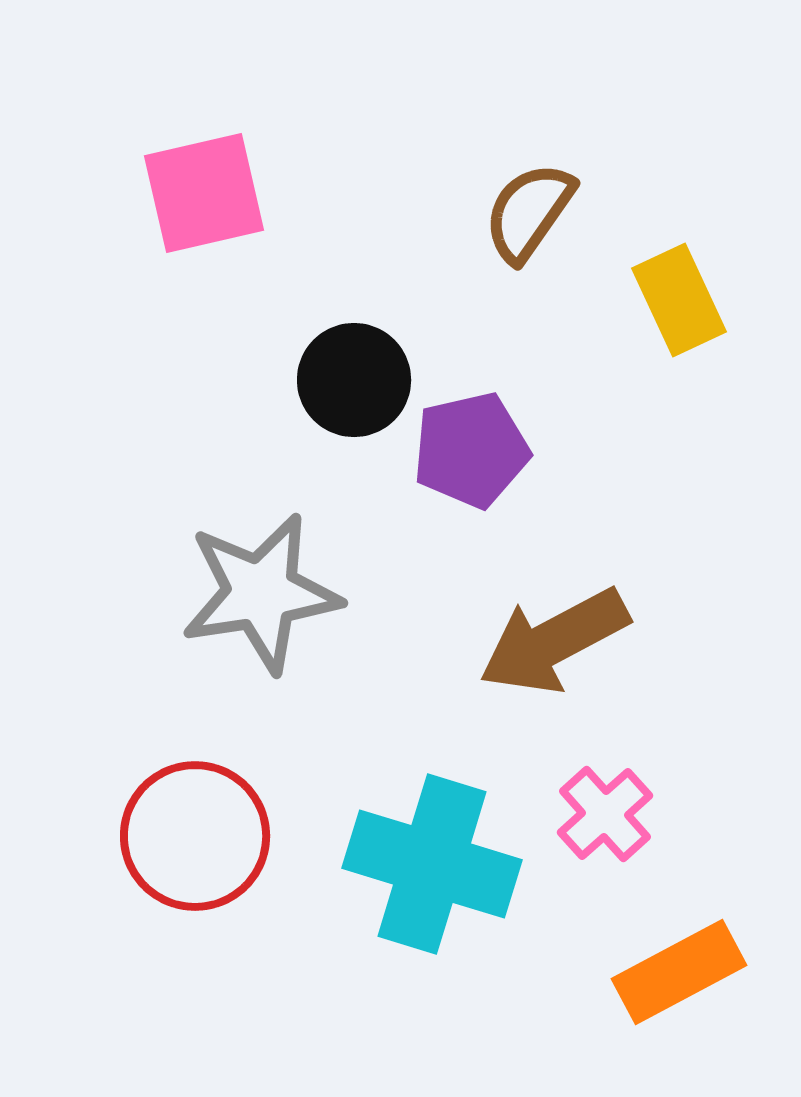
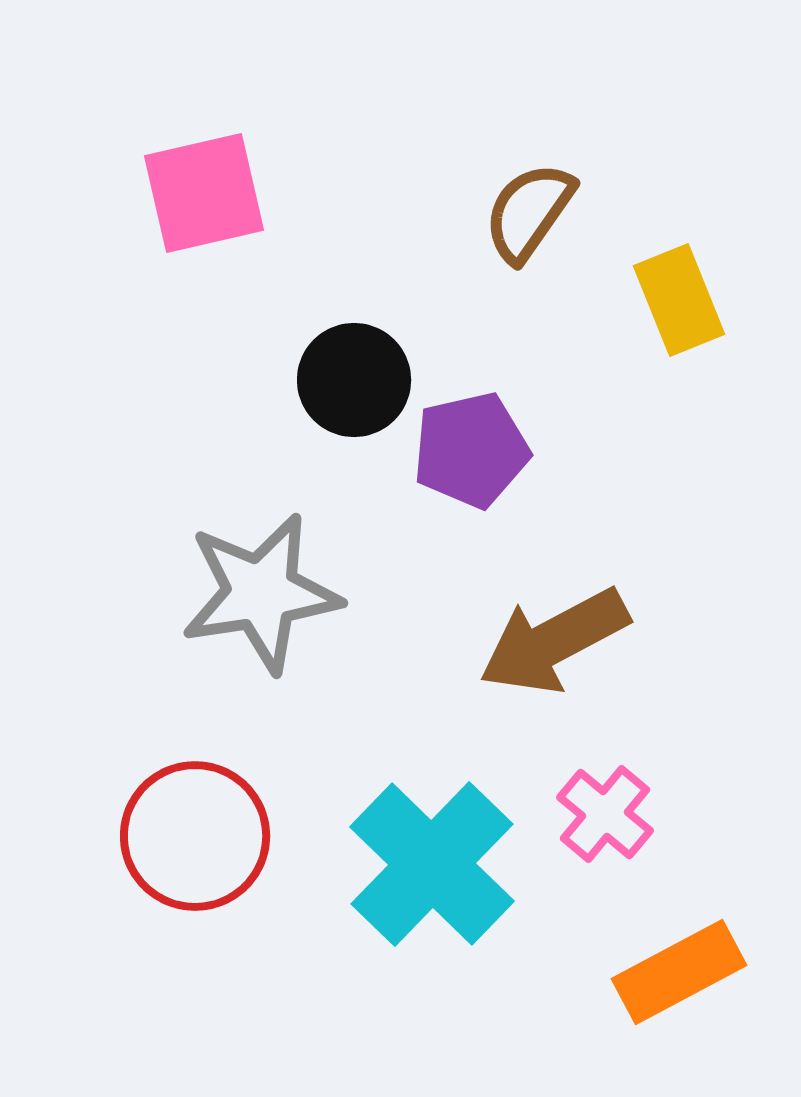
yellow rectangle: rotated 3 degrees clockwise
pink cross: rotated 8 degrees counterclockwise
cyan cross: rotated 27 degrees clockwise
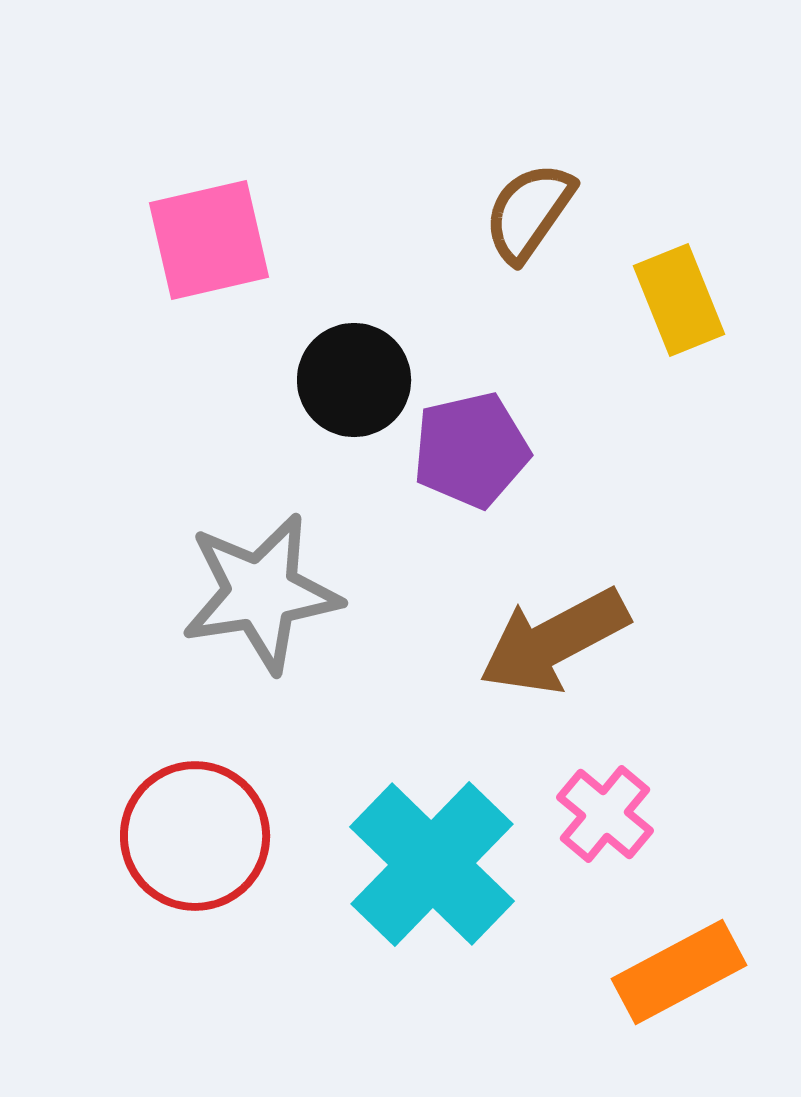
pink square: moved 5 px right, 47 px down
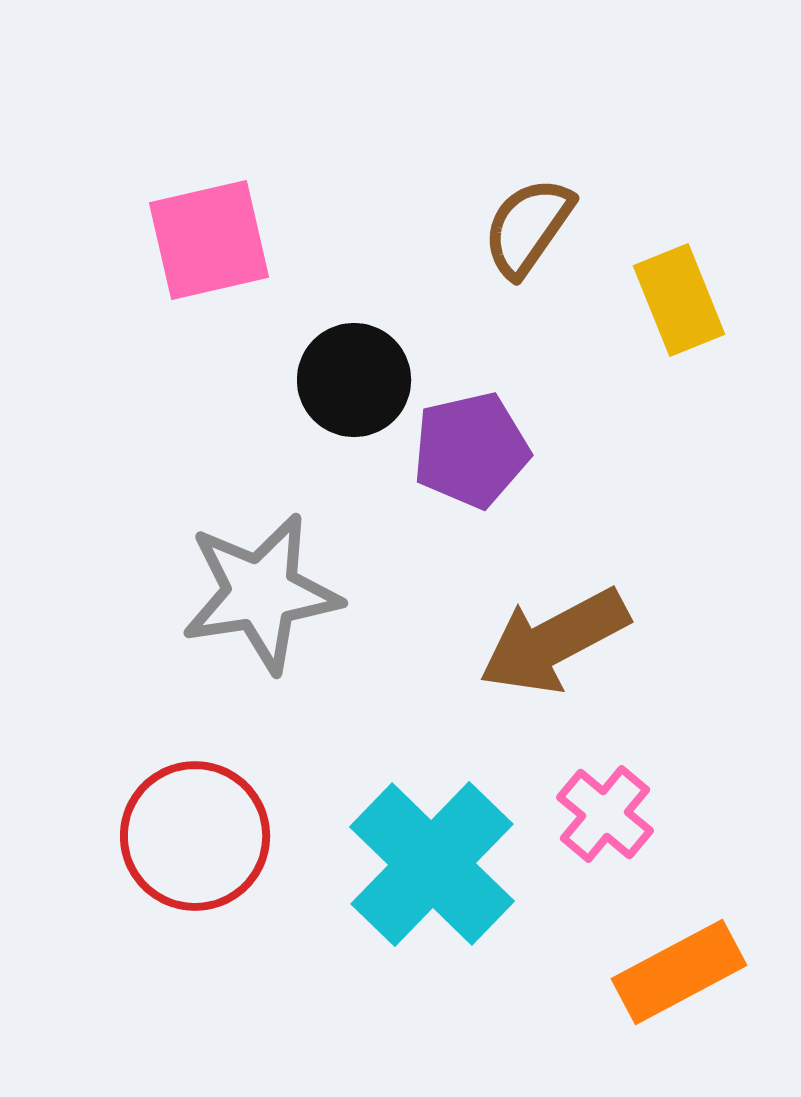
brown semicircle: moved 1 px left, 15 px down
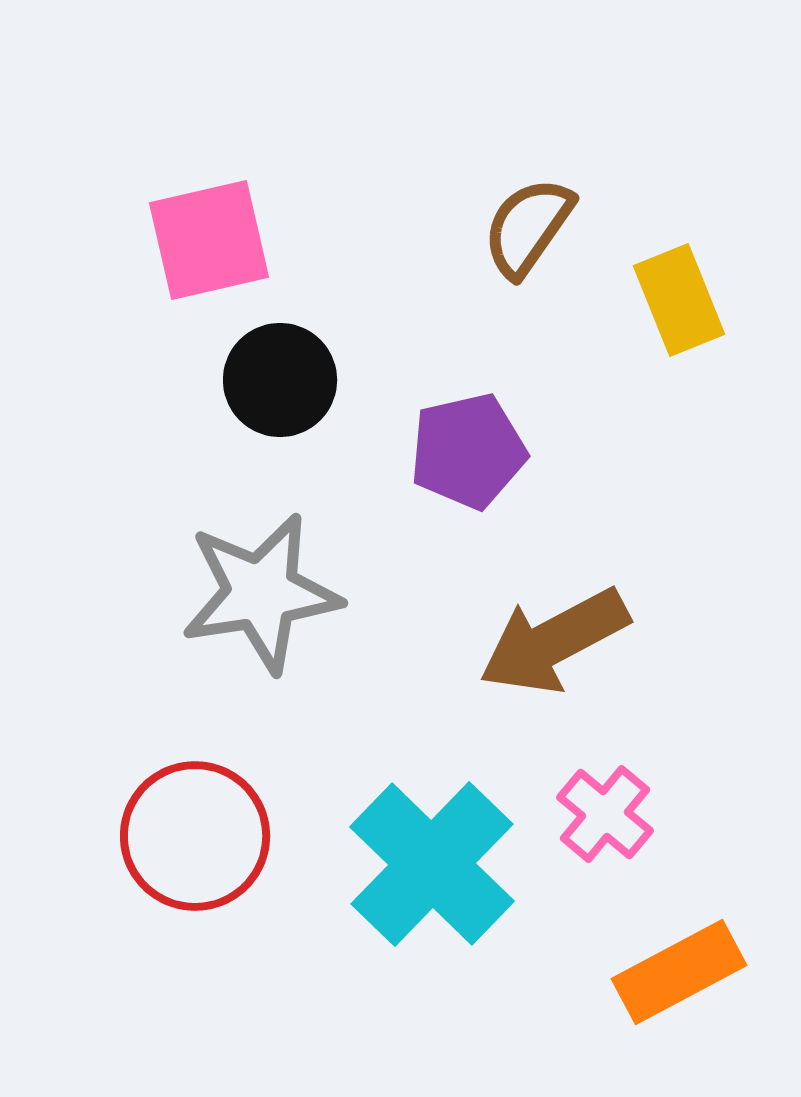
black circle: moved 74 px left
purple pentagon: moved 3 px left, 1 px down
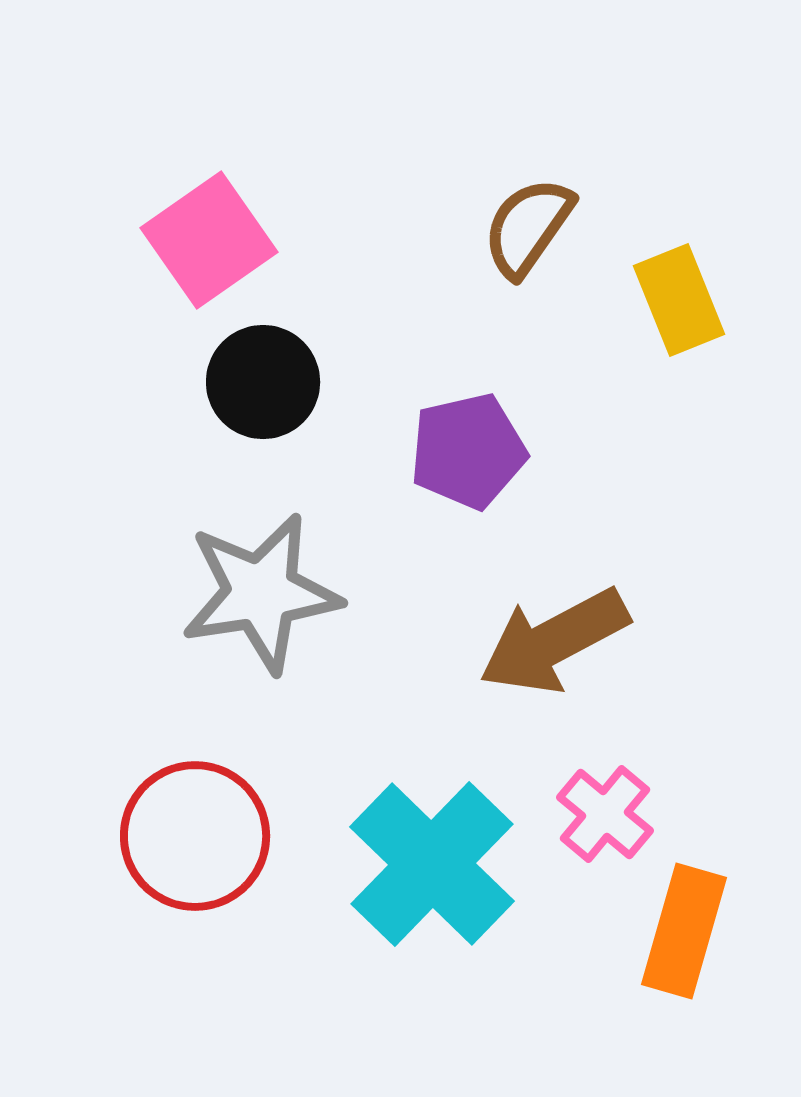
pink square: rotated 22 degrees counterclockwise
black circle: moved 17 px left, 2 px down
orange rectangle: moved 5 px right, 41 px up; rotated 46 degrees counterclockwise
